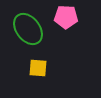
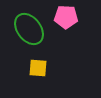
green ellipse: moved 1 px right
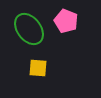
pink pentagon: moved 4 px down; rotated 20 degrees clockwise
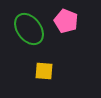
yellow square: moved 6 px right, 3 px down
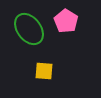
pink pentagon: rotated 10 degrees clockwise
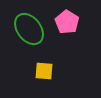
pink pentagon: moved 1 px right, 1 px down
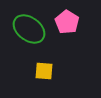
green ellipse: rotated 16 degrees counterclockwise
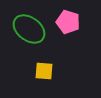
pink pentagon: moved 1 px right; rotated 15 degrees counterclockwise
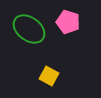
yellow square: moved 5 px right, 5 px down; rotated 24 degrees clockwise
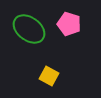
pink pentagon: moved 1 px right, 2 px down
